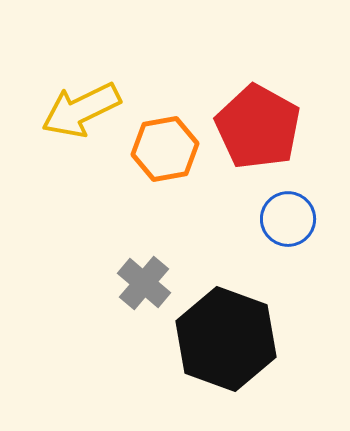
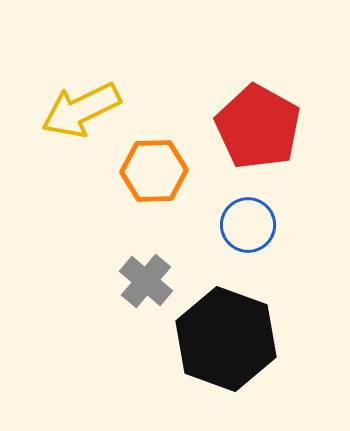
orange hexagon: moved 11 px left, 22 px down; rotated 8 degrees clockwise
blue circle: moved 40 px left, 6 px down
gray cross: moved 2 px right, 2 px up
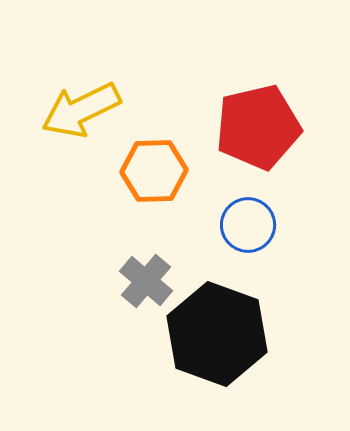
red pentagon: rotated 30 degrees clockwise
black hexagon: moved 9 px left, 5 px up
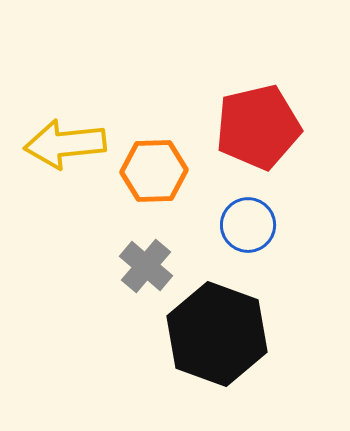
yellow arrow: moved 16 px left, 34 px down; rotated 20 degrees clockwise
gray cross: moved 15 px up
